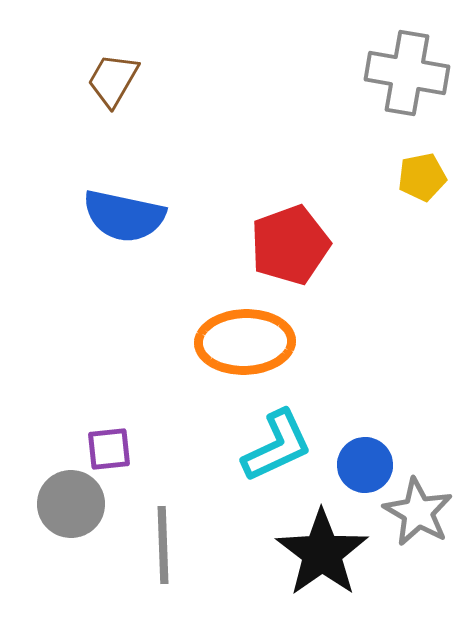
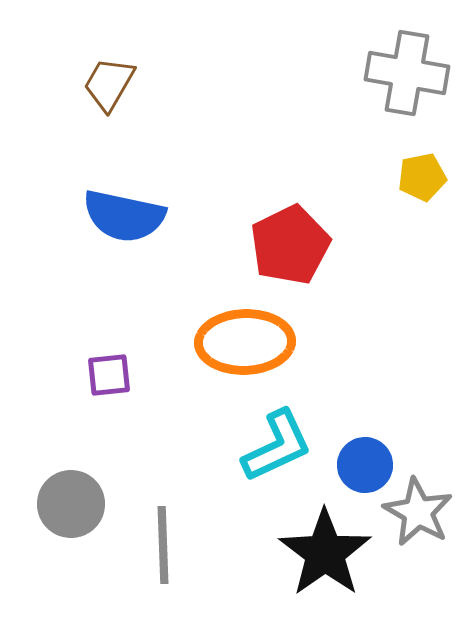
brown trapezoid: moved 4 px left, 4 px down
red pentagon: rotated 6 degrees counterclockwise
purple square: moved 74 px up
black star: moved 3 px right
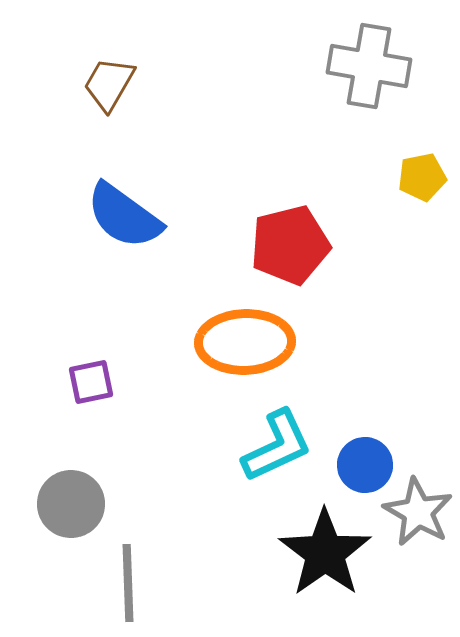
gray cross: moved 38 px left, 7 px up
blue semicircle: rotated 24 degrees clockwise
red pentagon: rotated 12 degrees clockwise
purple square: moved 18 px left, 7 px down; rotated 6 degrees counterclockwise
gray line: moved 35 px left, 38 px down
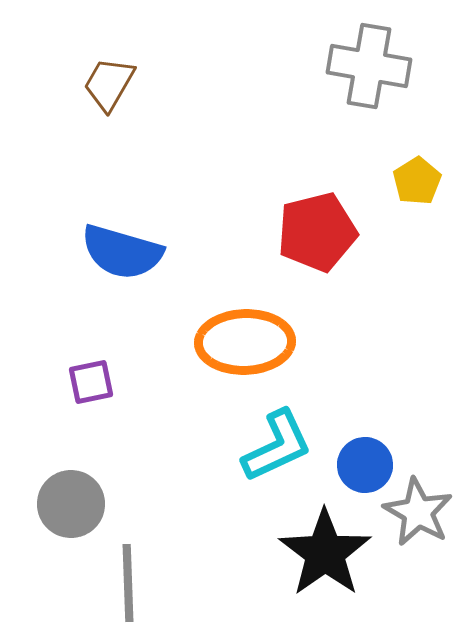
yellow pentagon: moved 5 px left, 4 px down; rotated 21 degrees counterclockwise
blue semicircle: moved 2 px left, 36 px down; rotated 20 degrees counterclockwise
red pentagon: moved 27 px right, 13 px up
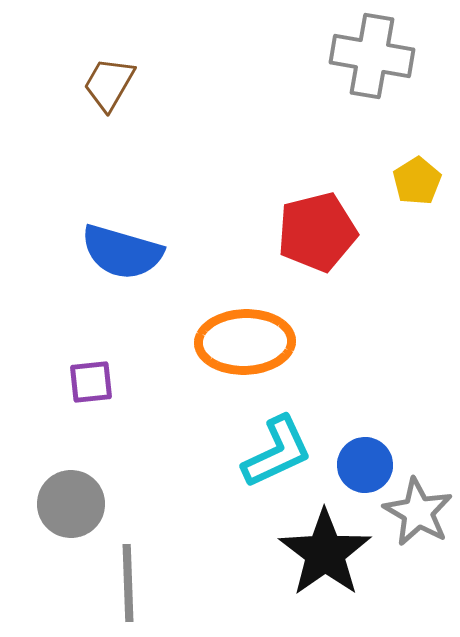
gray cross: moved 3 px right, 10 px up
purple square: rotated 6 degrees clockwise
cyan L-shape: moved 6 px down
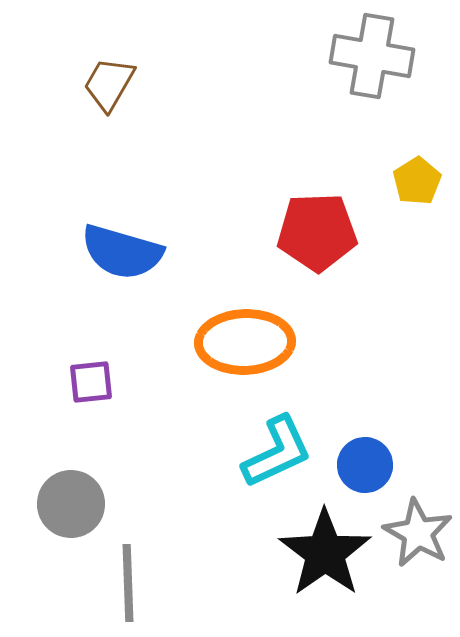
red pentagon: rotated 12 degrees clockwise
gray star: moved 21 px down
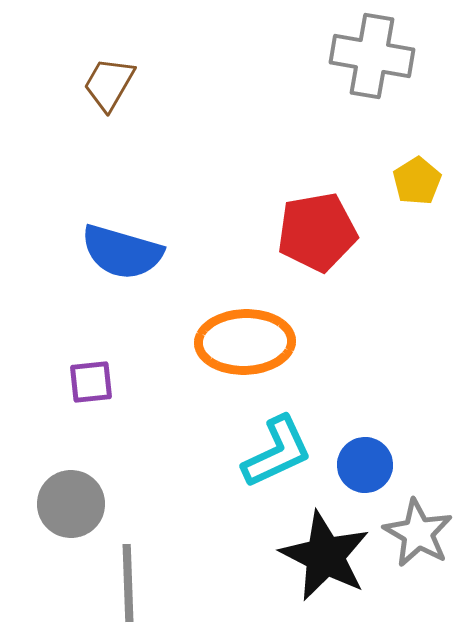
red pentagon: rotated 8 degrees counterclockwise
black star: moved 3 px down; rotated 10 degrees counterclockwise
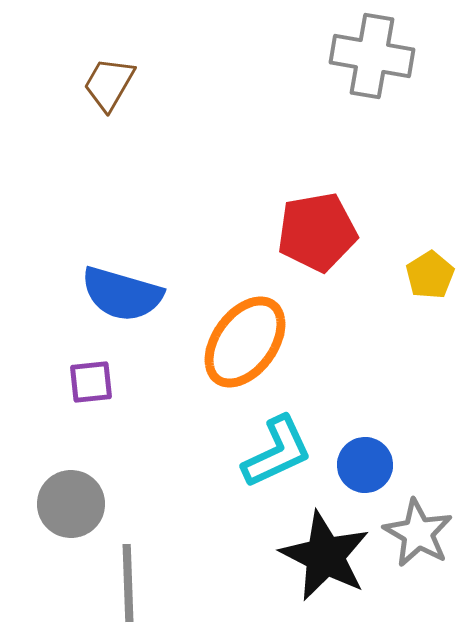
yellow pentagon: moved 13 px right, 94 px down
blue semicircle: moved 42 px down
orange ellipse: rotated 52 degrees counterclockwise
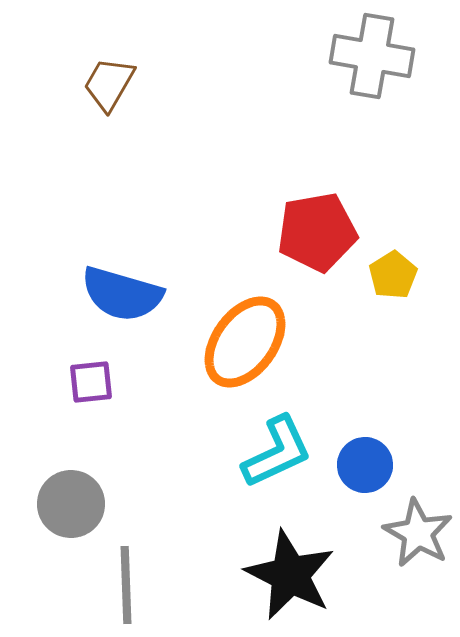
yellow pentagon: moved 37 px left
black star: moved 35 px left, 19 px down
gray line: moved 2 px left, 2 px down
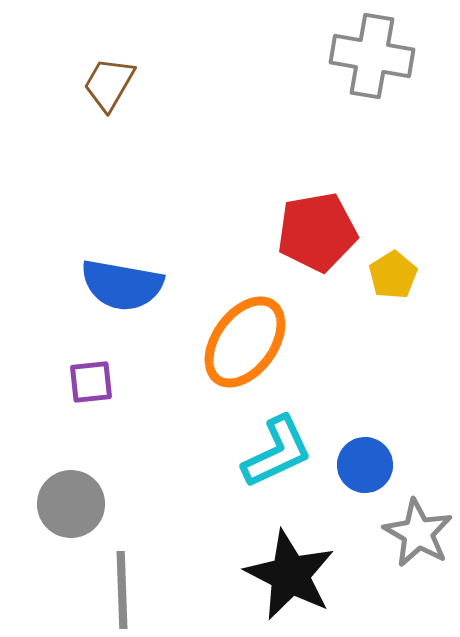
blue semicircle: moved 9 px up; rotated 6 degrees counterclockwise
gray line: moved 4 px left, 5 px down
